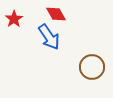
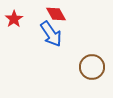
blue arrow: moved 2 px right, 3 px up
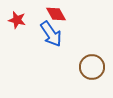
red star: moved 3 px right, 1 px down; rotated 24 degrees counterclockwise
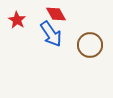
red star: rotated 18 degrees clockwise
brown circle: moved 2 px left, 22 px up
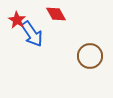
blue arrow: moved 19 px left
brown circle: moved 11 px down
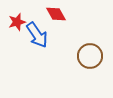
red star: moved 2 px down; rotated 24 degrees clockwise
blue arrow: moved 5 px right, 1 px down
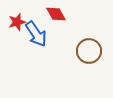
blue arrow: moved 1 px left, 1 px up
brown circle: moved 1 px left, 5 px up
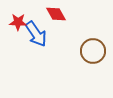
red star: moved 1 px right; rotated 18 degrees clockwise
brown circle: moved 4 px right
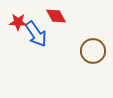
red diamond: moved 2 px down
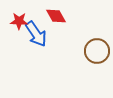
red star: moved 1 px right, 1 px up
brown circle: moved 4 px right
